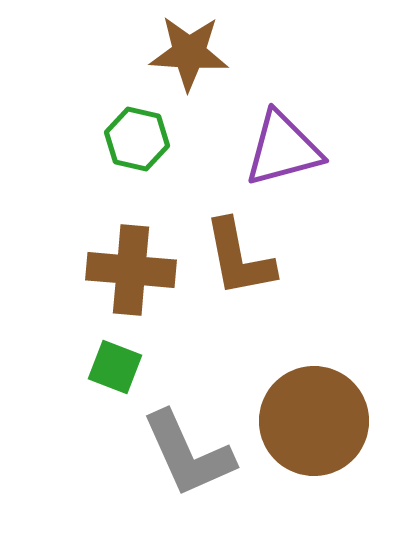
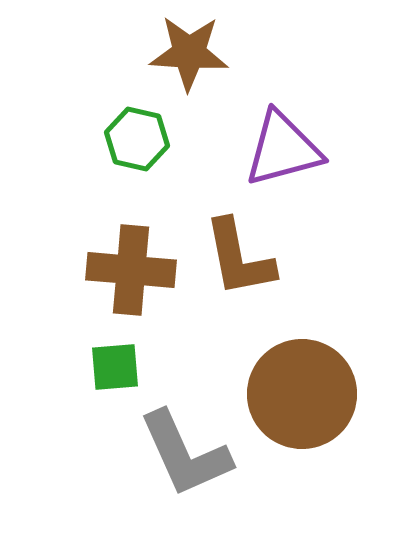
green square: rotated 26 degrees counterclockwise
brown circle: moved 12 px left, 27 px up
gray L-shape: moved 3 px left
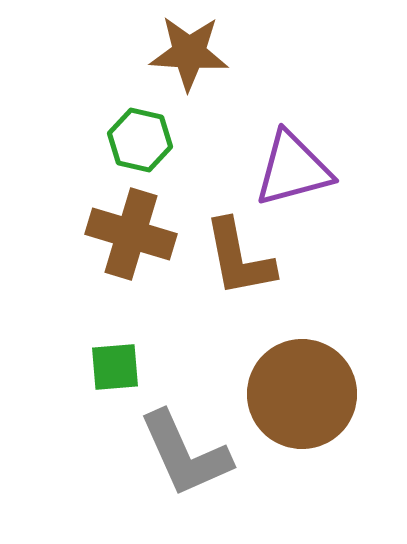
green hexagon: moved 3 px right, 1 px down
purple triangle: moved 10 px right, 20 px down
brown cross: moved 36 px up; rotated 12 degrees clockwise
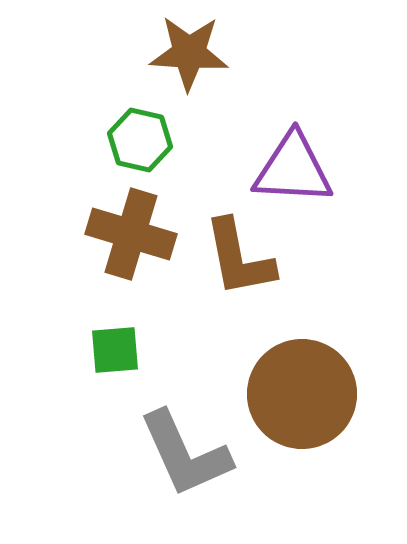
purple triangle: rotated 18 degrees clockwise
green square: moved 17 px up
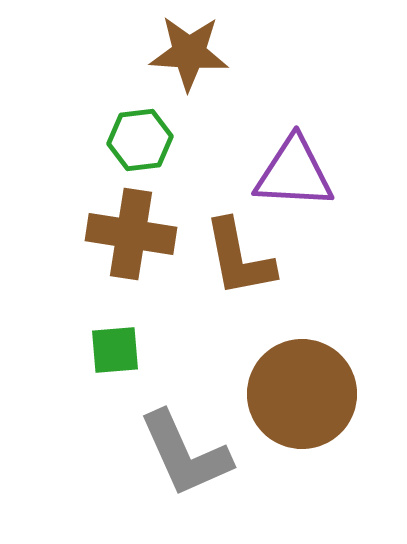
green hexagon: rotated 20 degrees counterclockwise
purple triangle: moved 1 px right, 4 px down
brown cross: rotated 8 degrees counterclockwise
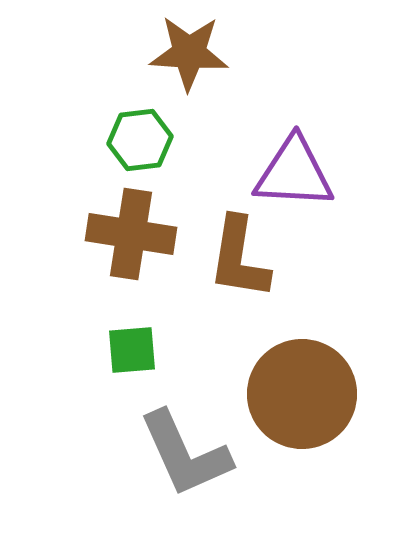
brown L-shape: rotated 20 degrees clockwise
green square: moved 17 px right
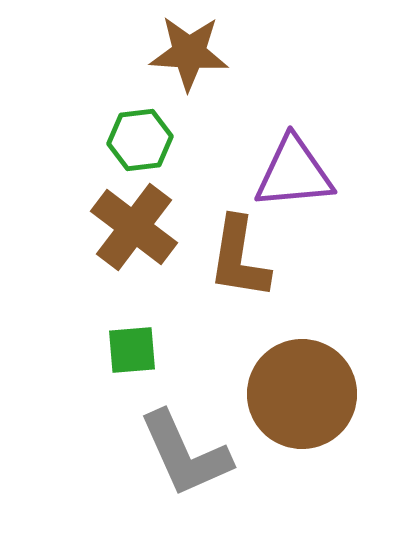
purple triangle: rotated 8 degrees counterclockwise
brown cross: moved 3 px right, 7 px up; rotated 28 degrees clockwise
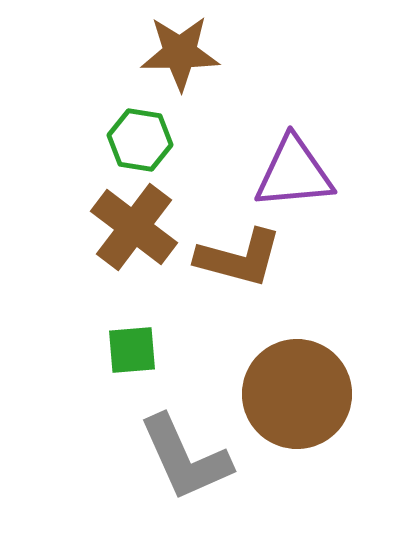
brown star: moved 9 px left; rotated 4 degrees counterclockwise
green hexagon: rotated 16 degrees clockwise
brown L-shape: rotated 84 degrees counterclockwise
brown circle: moved 5 px left
gray L-shape: moved 4 px down
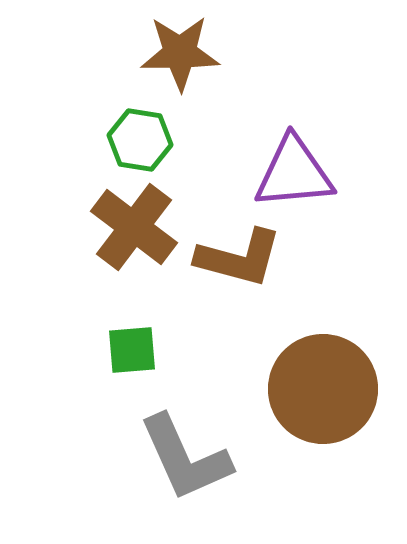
brown circle: moved 26 px right, 5 px up
